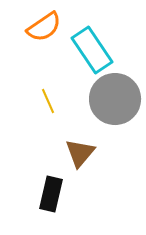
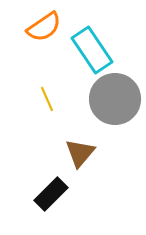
yellow line: moved 1 px left, 2 px up
black rectangle: rotated 32 degrees clockwise
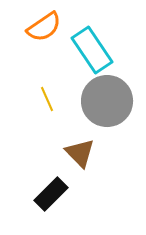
gray circle: moved 8 px left, 2 px down
brown triangle: rotated 24 degrees counterclockwise
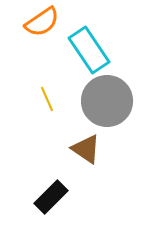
orange semicircle: moved 2 px left, 5 px up
cyan rectangle: moved 3 px left
brown triangle: moved 6 px right, 4 px up; rotated 12 degrees counterclockwise
black rectangle: moved 3 px down
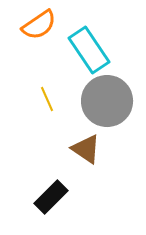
orange semicircle: moved 3 px left, 3 px down
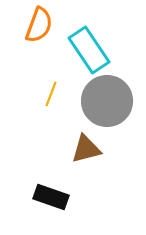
orange semicircle: rotated 36 degrees counterclockwise
yellow line: moved 4 px right, 5 px up; rotated 45 degrees clockwise
brown triangle: rotated 48 degrees counterclockwise
black rectangle: rotated 64 degrees clockwise
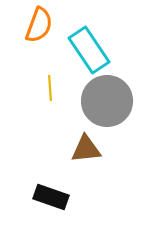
yellow line: moved 1 px left, 6 px up; rotated 25 degrees counterclockwise
brown triangle: rotated 8 degrees clockwise
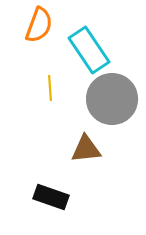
gray circle: moved 5 px right, 2 px up
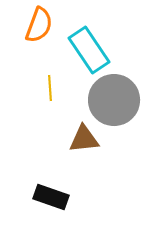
gray circle: moved 2 px right, 1 px down
brown triangle: moved 2 px left, 10 px up
